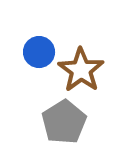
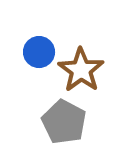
gray pentagon: rotated 12 degrees counterclockwise
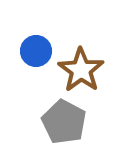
blue circle: moved 3 px left, 1 px up
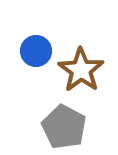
gray pentagon: moved 5 px down
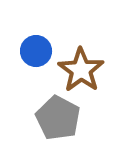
gray pentagon: moved 6 px left, 9 px up
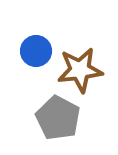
brown star: moved 1 px left; rotated 30 degrees clockwise
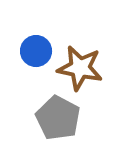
brown star: moved 2 px up; rotated 18 degrees clockwise
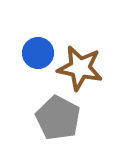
blue circle: moved 2 px right, 2 px down
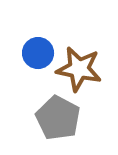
brown star: moved 1 px left, 1 px down
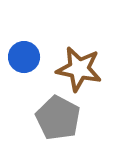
blue circle: moved 14 px left, 4 px down
